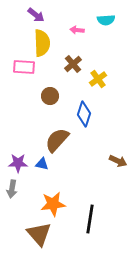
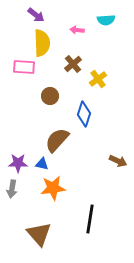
orange star: moved 16 px up
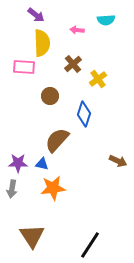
black line: moved 26 px down; rotated 24 degrees clockwise
brown triangle: moved 7 px left, 2 px down; rotated 8 degrees clockwise
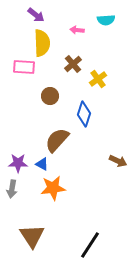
blue triangle: rotated 16 degrees clockwise
